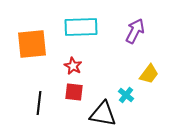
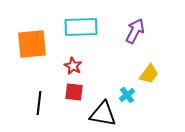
cyan cross: moved 1 px right; rotated 14 degrees clockwise
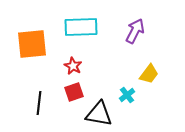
red square: rotated 24 degrees counterclockwise
black triangle: moved 4 px left
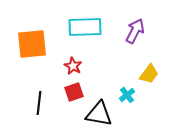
cyan rectangle: moved 4 px right
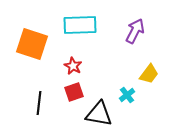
cyan rectangle: moved 5 px left, 2 px up
orange square: rotated 24 degrees clockwise
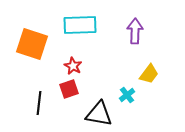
purple arrow: rotated 25 degrees counterclockwise
red square: moved 5 px left, 3 px up
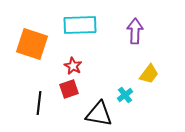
cyan cross: moved 2 px left
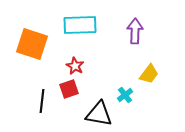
red star: moved 2 px right
black line: moved 3 px right, 2 px up
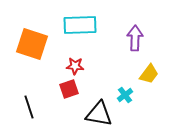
purple arrow: moved 7 px down
red star: rotated 24 degrees counterclockwise
black line: moved 13 px left, 6 px down; rotated 25 degrees counterclockwise
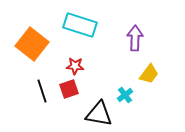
cyan rectangle: rotated 20 degrees clockwise
orange square: rotated 20 degrees clockwise
black line: moved 13 px right, 16 px up
